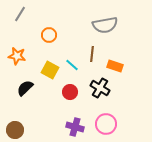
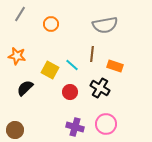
orange circle: moved 2 px right, 11 px up
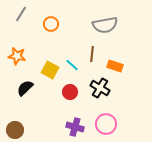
gray line: moved 1 px right
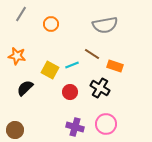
brown line: rotated 63 degrees counterclockwise
cyan line: rotated 64 degrees counterclockwise
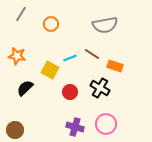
cyan line: moved 2 px left, 7 px up
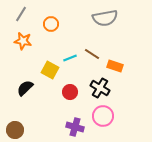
gray semicircle: moved 7 px up
orange star: moved 6 px right, 15 px up
pink circle: moved 3 px left, 8 px up
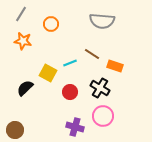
gray semicircle: moved 3 px left, 3 px down; rotated 15 degrees clockwise
cyan line: moved 5 px down
yellow square: moved 2 px left, 3 px down
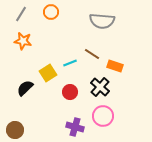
orange circle: moved 12 px up
yellow square: rotated 30 degrees clockwise
black cross: moved 1 px up; rotated 12 degrees clockwise
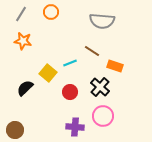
brown line: moved 3 px up
yellow square: rotated 18 degrees counterclockwise
purple cross: rotated 12 degrees counterclockwise
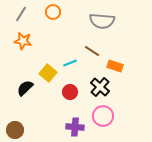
orange circle: moved 2 px right
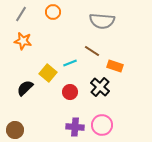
pink circle: moved 1 px left, 9 px down
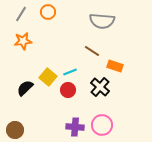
orange circle: moved 5 px left
orange star: rotated 18 degrees counterclockwise
cyan line: moved 9 px down
yellow square: moved 4 px down
red circle: moved 2 px left, 2 px up
